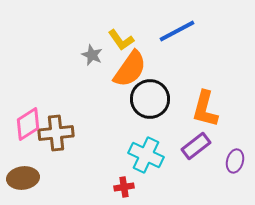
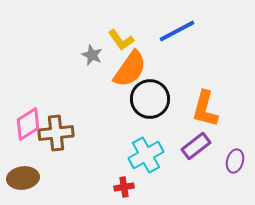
cyan cross: rotated 36 degrees clockwise
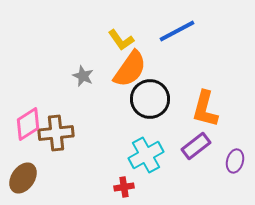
gray star: moved 9 px left, 21 px down
brown ellipse: rotated 48 degrees counterclockwise
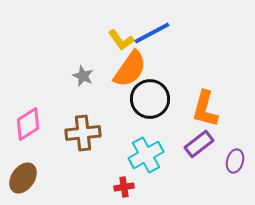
blue line: moved 25 px left, 2 px down
brown cross: moved 27 px right
purple rectangle: moved 3 px right, 2 px up
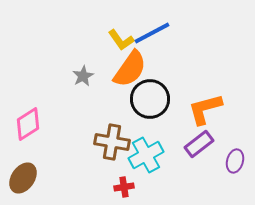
gray star: rotated 20 degrees clockwise
orange L-shape: rotated 60 degrees clockwise
brown cross: moved 29 px right, 9 px down; rotated 16 degrees clockwise
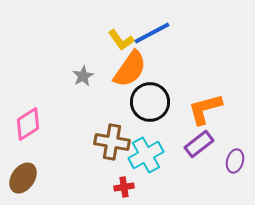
black circle: moved 3 px down
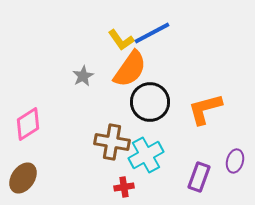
purple rectangle: moved 33 px down; rotated 32 degrees counterclockwise
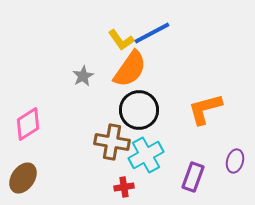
black circle: moved 11 px left, 8 px down
purple rectangle: moved 6 px left
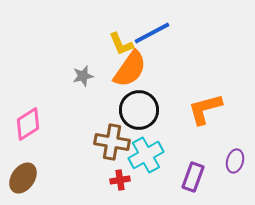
yellow L-shape: moved 4 px down; rotated 12 degrees clockwise
gray star: rotated 15 degrees clockwise
red cross: moved 4 px left, 7 px up
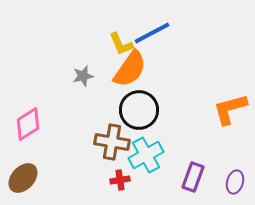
orange L-shape: moved 25 px right
purple ellipse: moved 21 px down
brown ellipse: rotated 8 degrees clockwise
